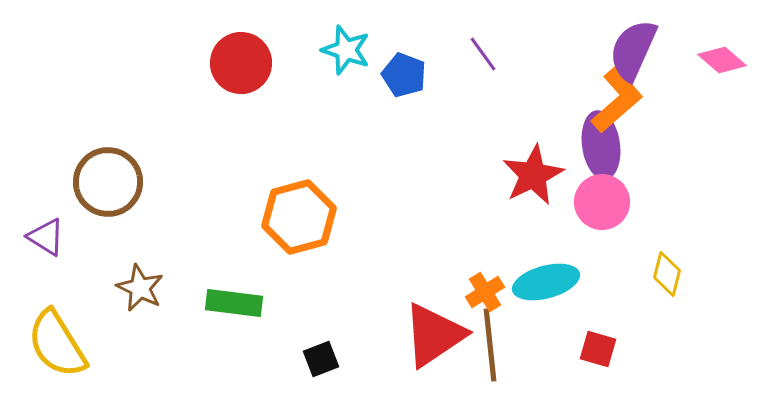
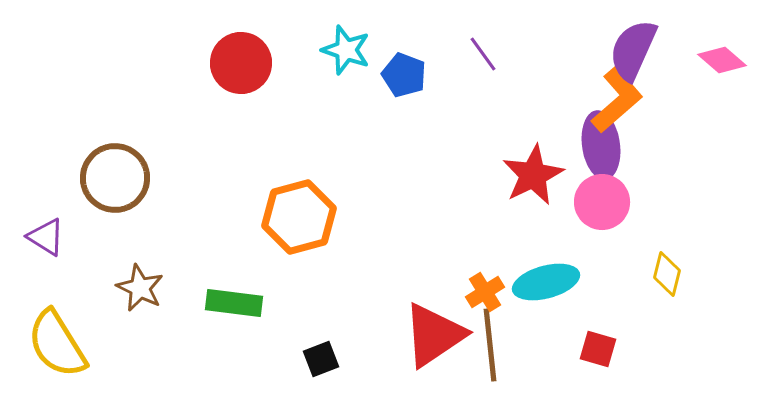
brown circle: moved 7 px right, 4 px up
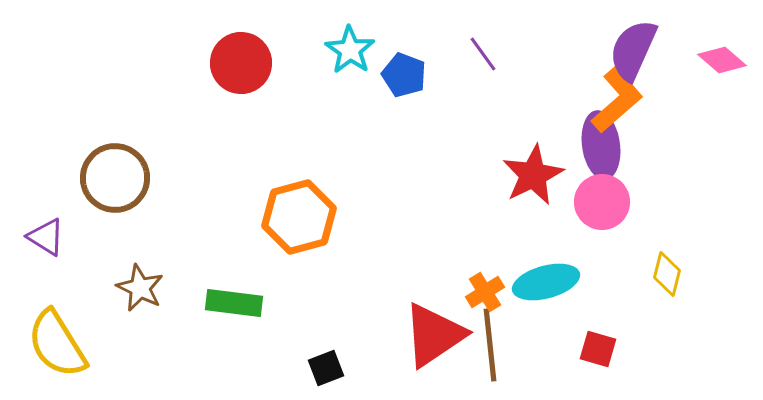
cyan star: moved 4 px right; rotated 15 degrees clockwise
black square: moved 5 px right, 9 px down
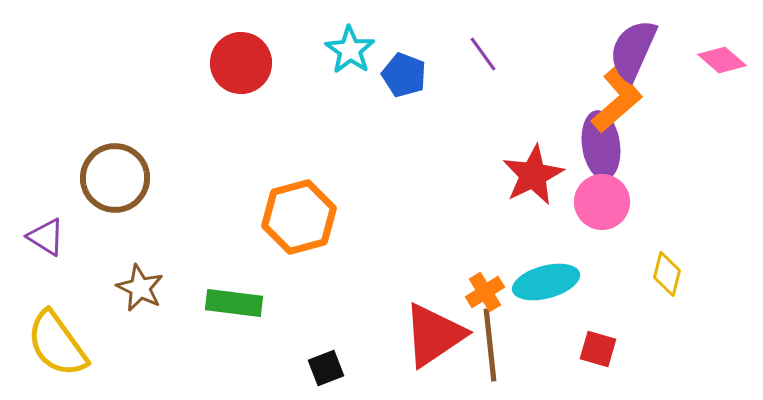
yellow semicircle: rotated 4 degrees counterclockwise
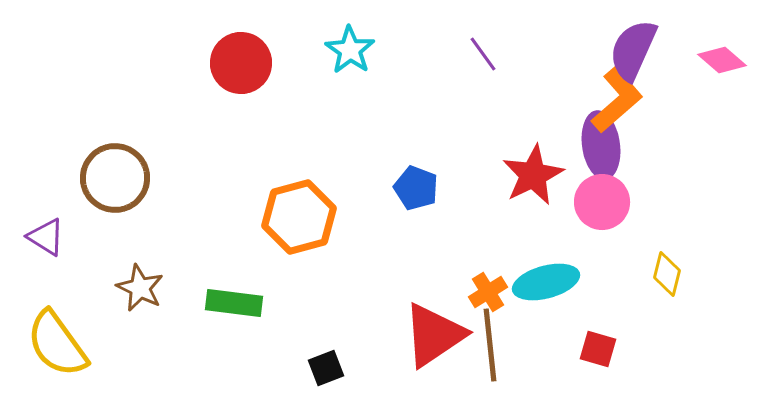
blue pentagon: moved 12 px right, 113 px down
orange cross: moved 3 px right
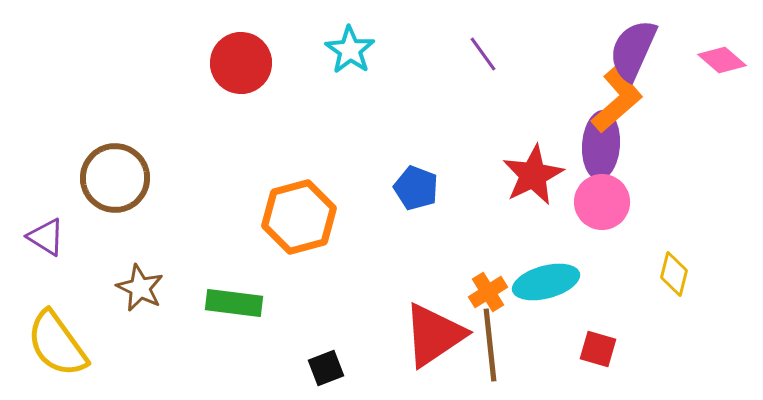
purple ellipse: rotated 12 degrees clockwise
yellow diamond: moved 7 px right
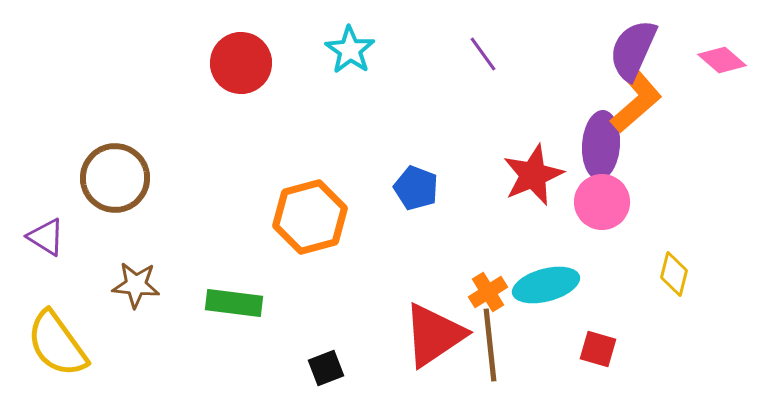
orange L-shape: moved 19 px right
red star: rotated 4 degrees clockwise
orange hexagon: moved 11 px right
cyan ellipse: moved 3 px down
brown star: moved 4 px left, 3 px up; rotated 21 degrees counterclockwise
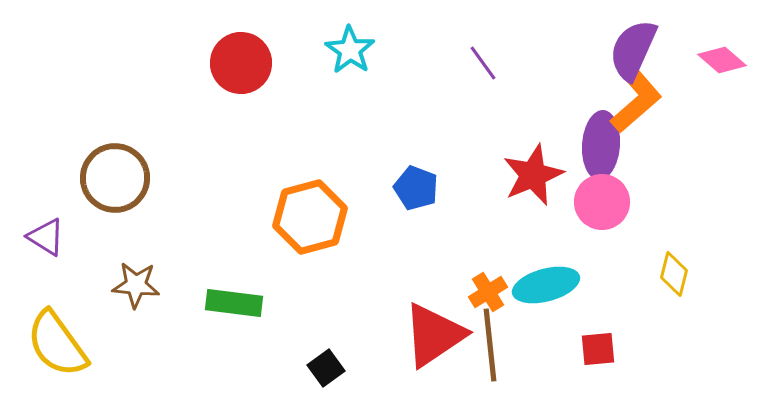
purple line: moved 9 px down
red square: rotated 21 degrees counterclockwise
black square: rotated 15 degrees counterclockwise
